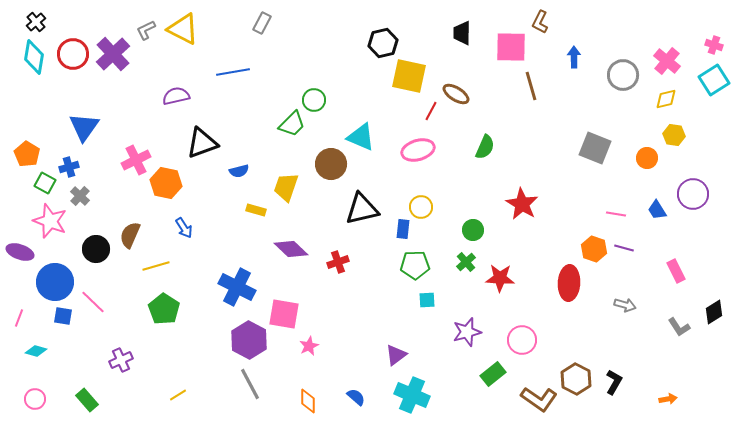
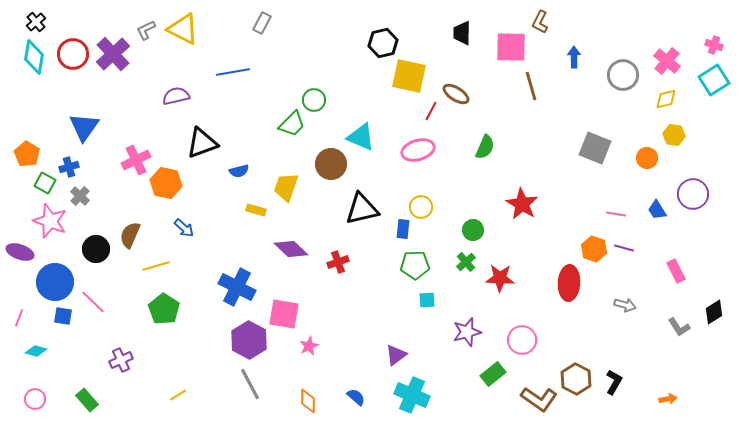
blue arrow at (184, 228): rotated 15 degrees counterclockwise
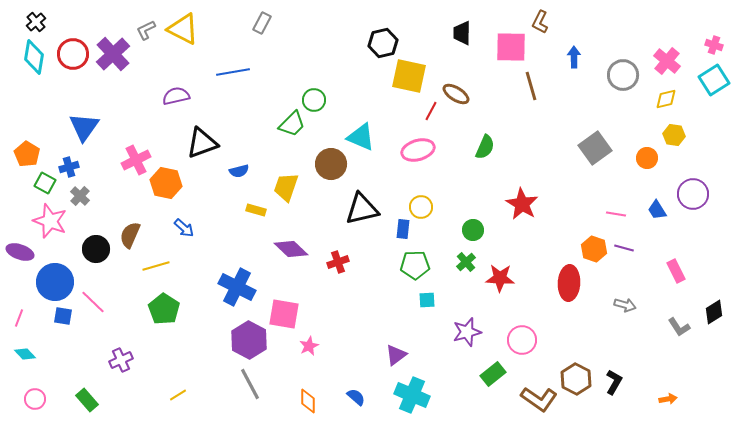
gray square at (595, 148): rotated 32 degrees clockwise
cyan diamond at (36, 351): moved 11 px left, 3 px down; rotated 30 degrees clockwise
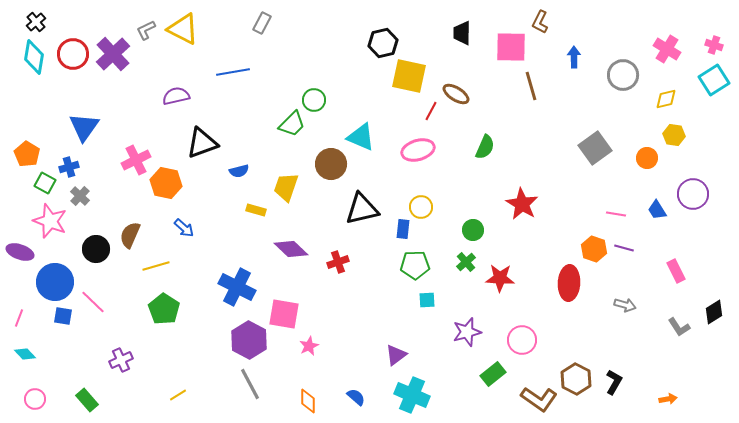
pink cross at (667, 61): moved 12 px up; rotated 8 degrees counterclockwise
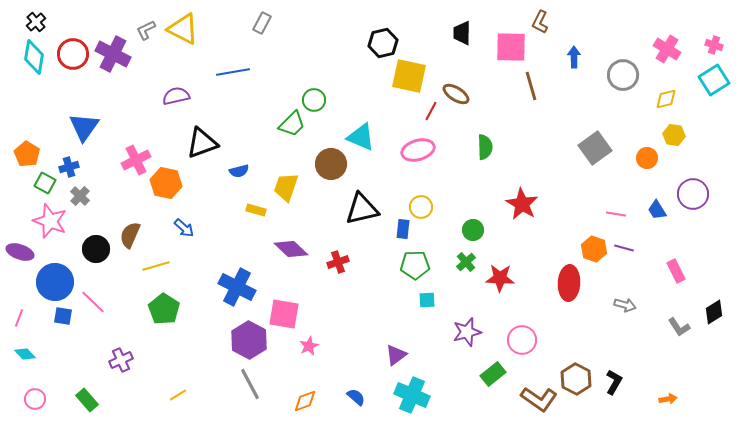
purple cross at (113, 54): rotated 20 degrees counterclockwise
green semicircle at (485, 147): rotated 25 degrees counterclockwise
orange diamond at (308, 401): moved 3 px left; rotated 70 degrees clockwise
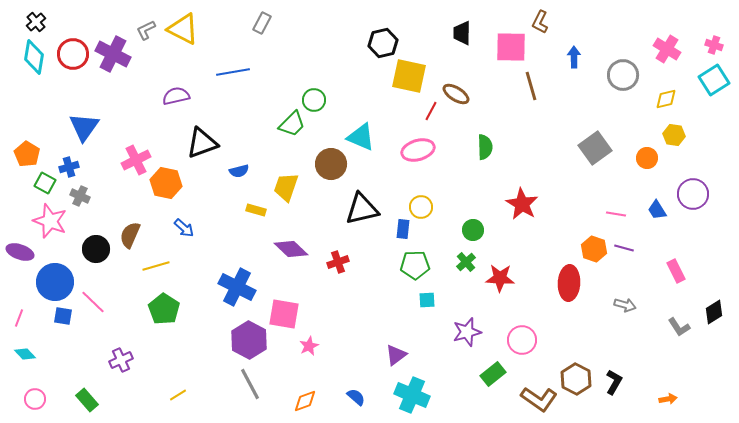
gray cross at (80, 196): rotated 18 degrees counterclockwise
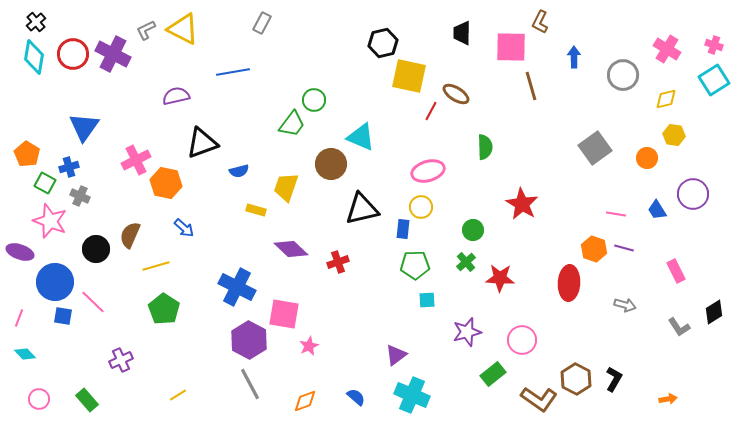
green trapezoid at (292, 124): rotated 8 degrees counterclockwise
pink ellipse at (418, 150): moved 10 px right, 21 px down
black L-shape at (614, 382): moved 3 px up
pink circle at (35, 399): moved 4 px right
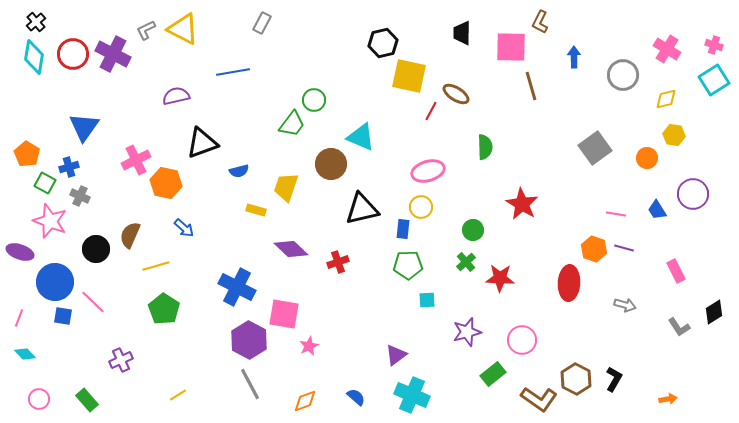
green pentagon at (415, 265): moved 7 px left
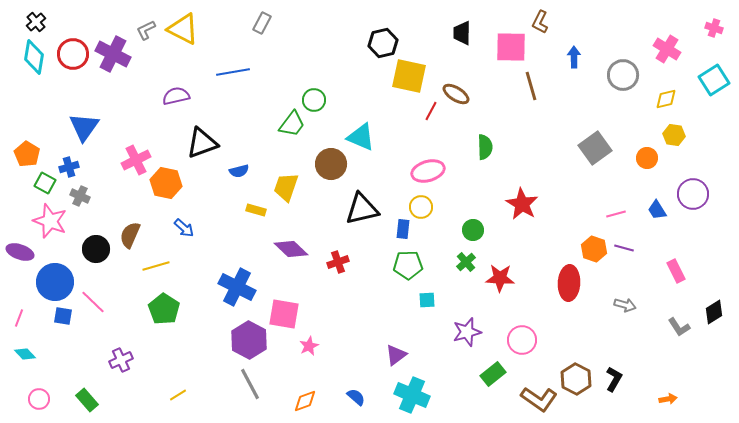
pink cross at (714, 45): moved 17 px up
pink line at (616, 214): rotated 24 degrees counterclockwise
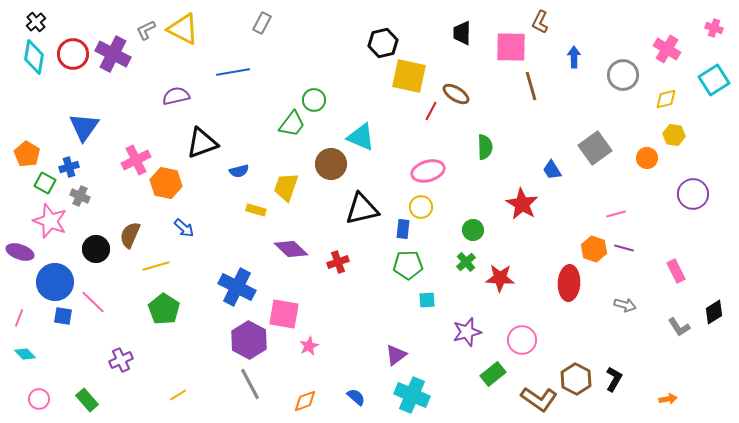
blue trapezoid at (657, 210): moved 105 px left, 40 px up
